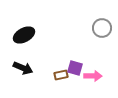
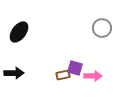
black ellipse: moved 5 px left, 3 px up; rotated 25 degrees counterclockwise
black arrow: moved 9 px left, 5 px down; rotated 24 degrees counterclockwise
brown rectangle: moved 2 px right
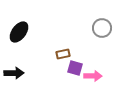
brown rectangle: moved 21 px up
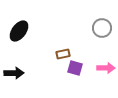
black ellipse: moved 1 px up
pink arrow: moved 13 px right, 8 px up
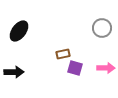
black arrow: moved 1 px up
